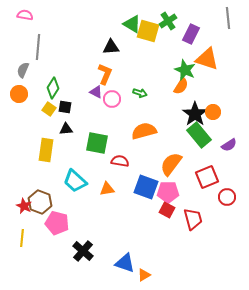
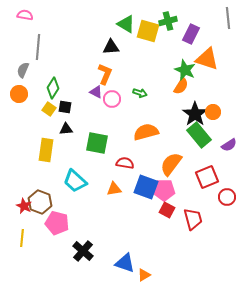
green cross at (168, 21): rotated 18 degrees clockwise
green triangle at (132, 24): moved 6 px left
orange semicircle at (144, 131): moved 2 px right, 1 px down
red semicircle at (120, 161): moved 5 px right, 2 px down
orange triangle at (107, 189): moved 7 px right
pink pentagon at (168, 192): moved 4 px left, 2 px up
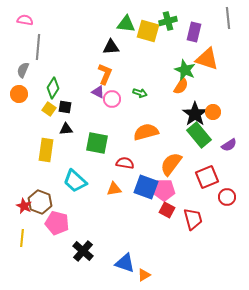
pink semicircle at (25, 15): moved 5 px down
green triangle at (126, 24): rotated 24 degrees counterclockwise
purple rectangle at (191, 34): moved 3 px right, 2 px up; rotated 12 degrees counterclockwise
purple triangle at (96, 92): moved 2 px right
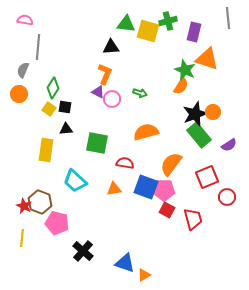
black star at (195, 114): rotated 15 degrees clockwise
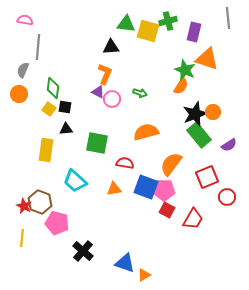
green diamond at (53, 88): rotated 25 degrees counterclockwise
red trapezoid at (193, 219): rotated 45 degrees clockwise
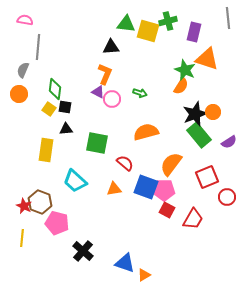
green diamond at (53, 88): moved 2 px right, 1 px down
purple semicircle at (229, 145): moved 3 px up
red semicircle at (125, 163): rotated 30 degrees clockwise
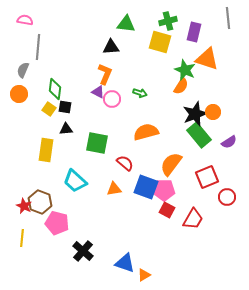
yellow square at (148, 31): moved 12 px right, 11 px down
